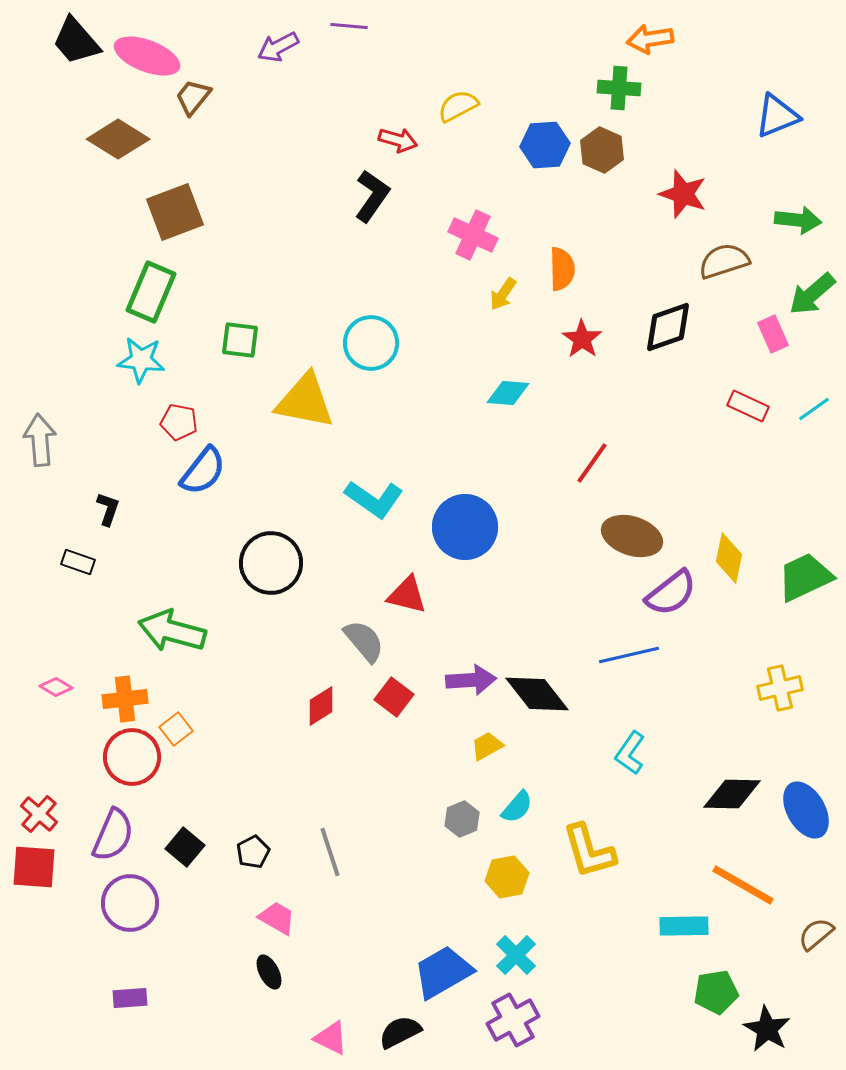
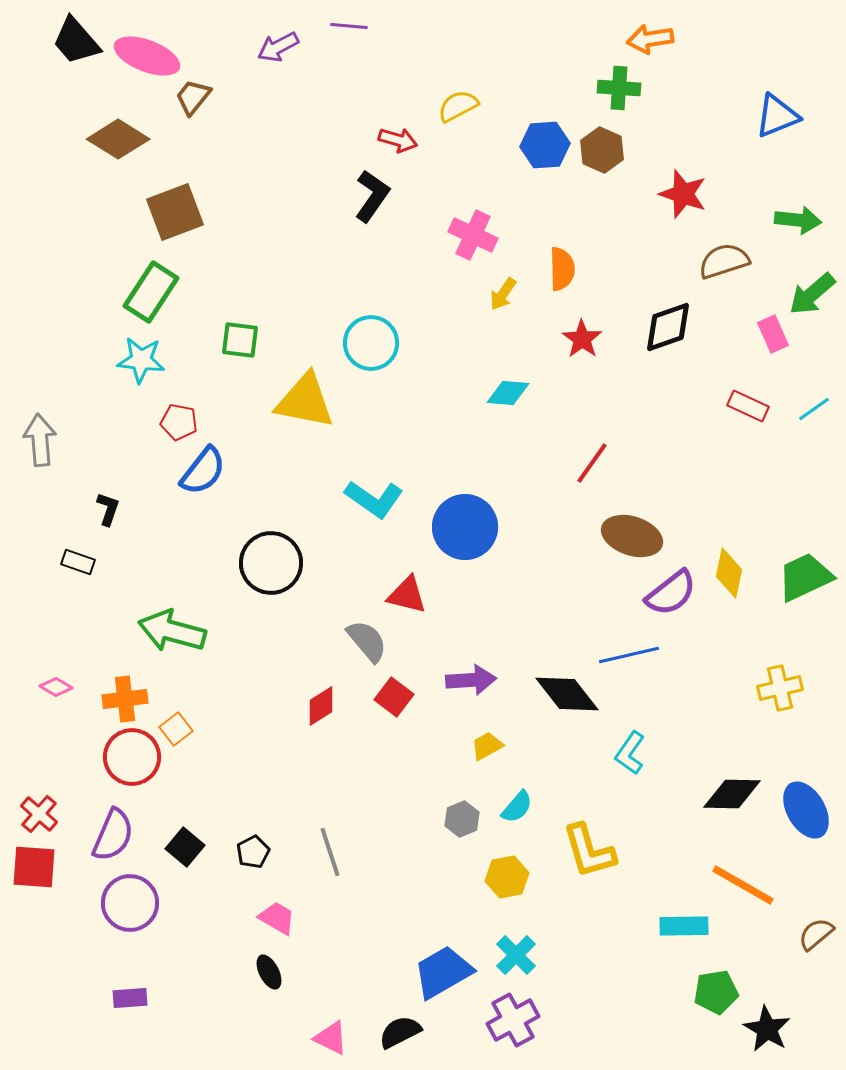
green rectangle at (151, 292): rotated 10 degrees clockwise
yellow diamond at (729, 558): moved 15 px down
gray semicircle at (364, 641): moved 3 px right
black diamond at (537, 694): moved 30 px right
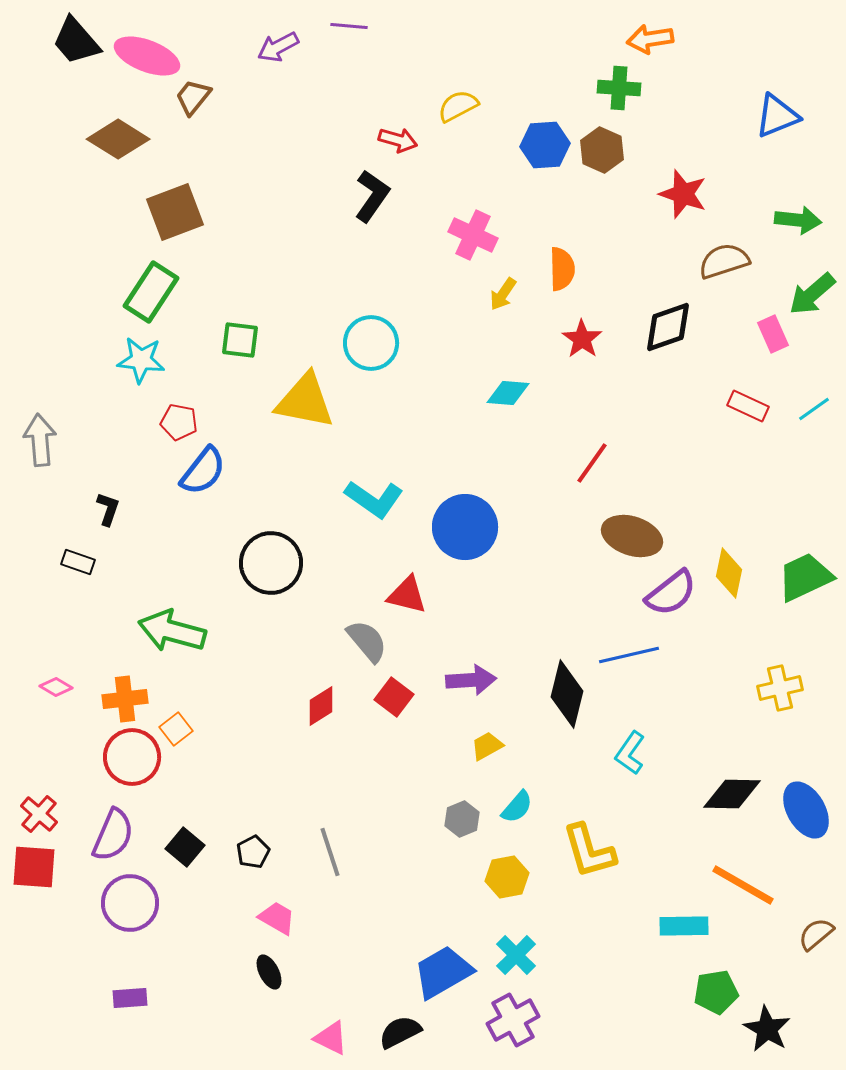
black diamond at (567, 694): rotated 52 degrees clockwise
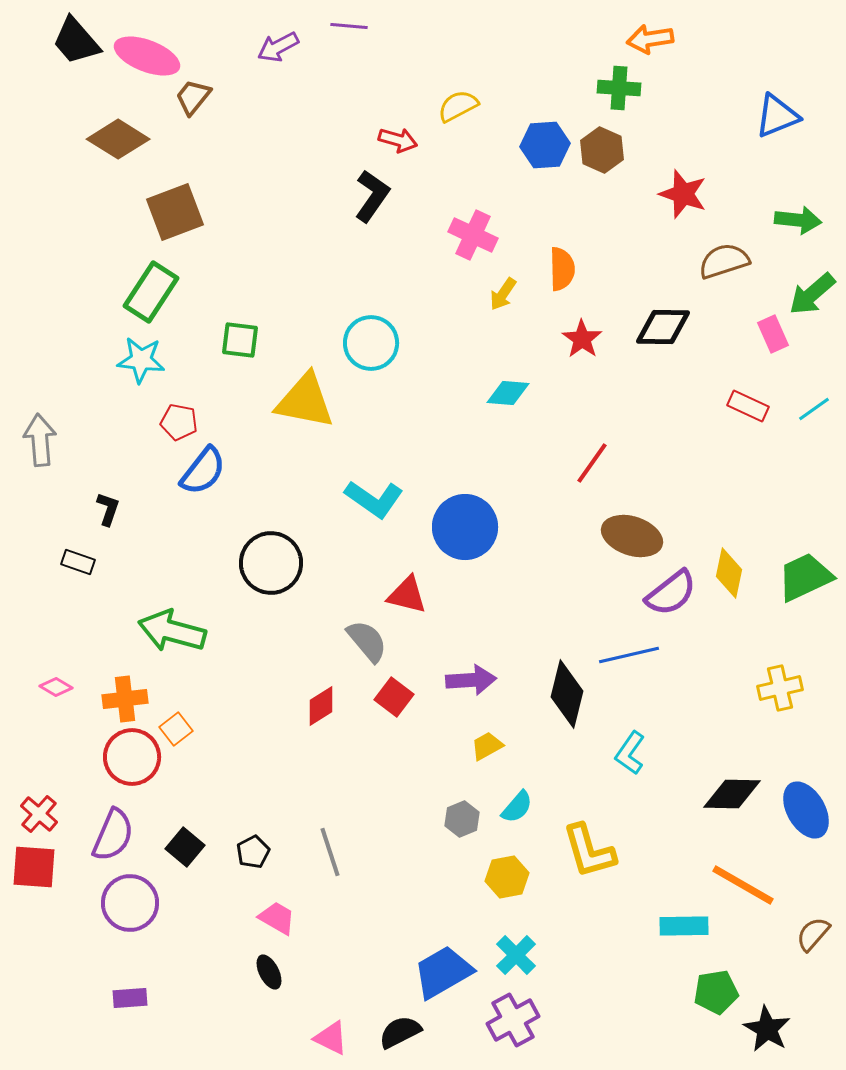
black diamond at (668, 327): moved 5 px left; rotated 20 degrees clockwise
brown semicircle at (816, 934): moved 3 px left; rotated 9 degrees counterclockwise
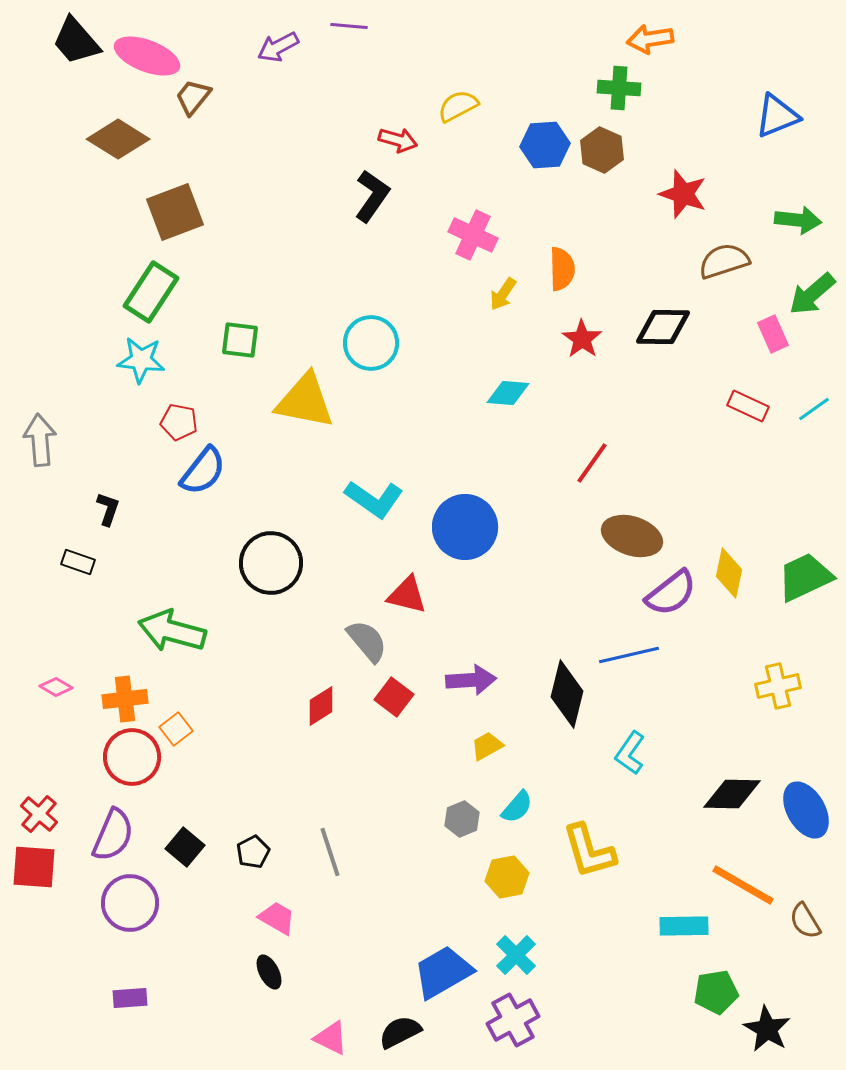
yellow cross at (780, 688): moved 2 px left, 2 px up
brown semicircle at (813, 934): moved 8 px left, 13 px up; rotated 72 degrees counterclockwise
